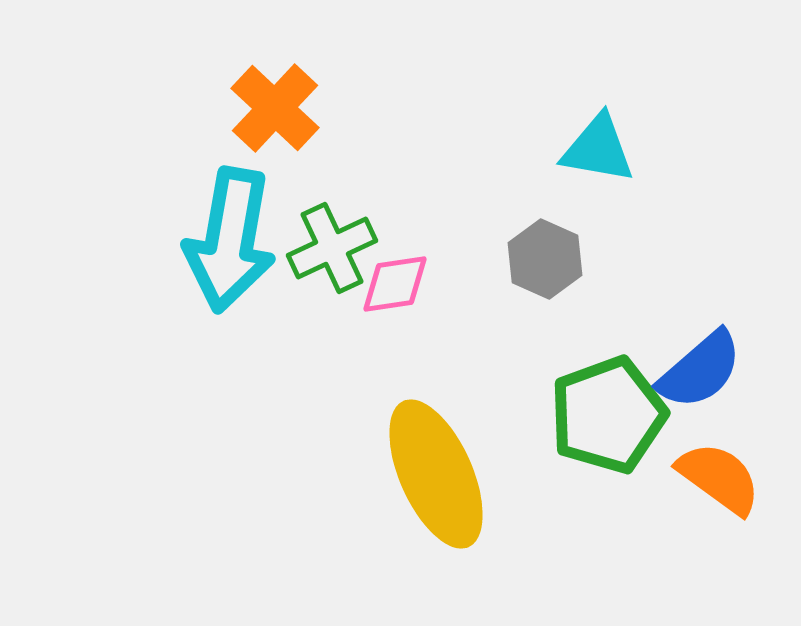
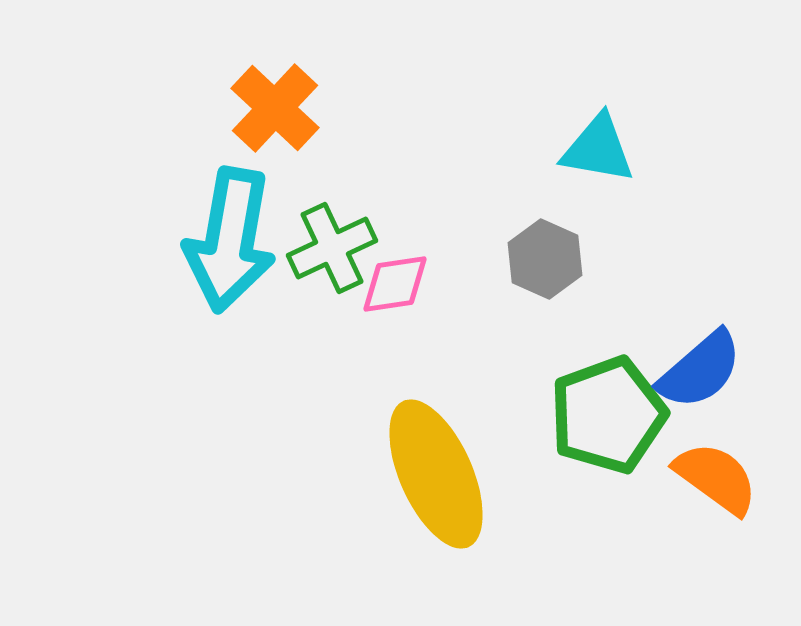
orange semicircle: moved 3 px left
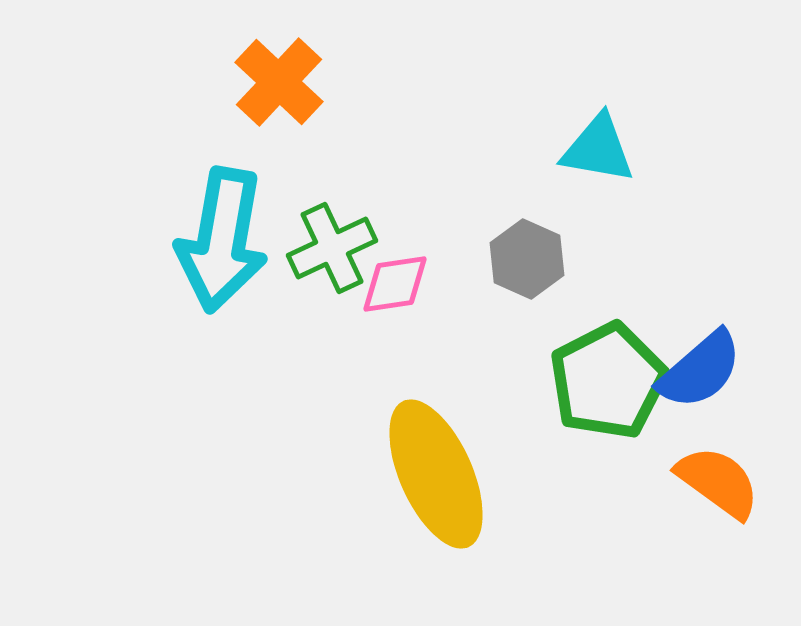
orange cross: moved 4 px right, 26 px up
cyan arrow: moved 8 px left
gray hexagon: moved 18 px left
green pentagon: moved 34 px up; rotated 7 degrees counterclockwise
orange semicircle: moved 2 px right, 4 px down
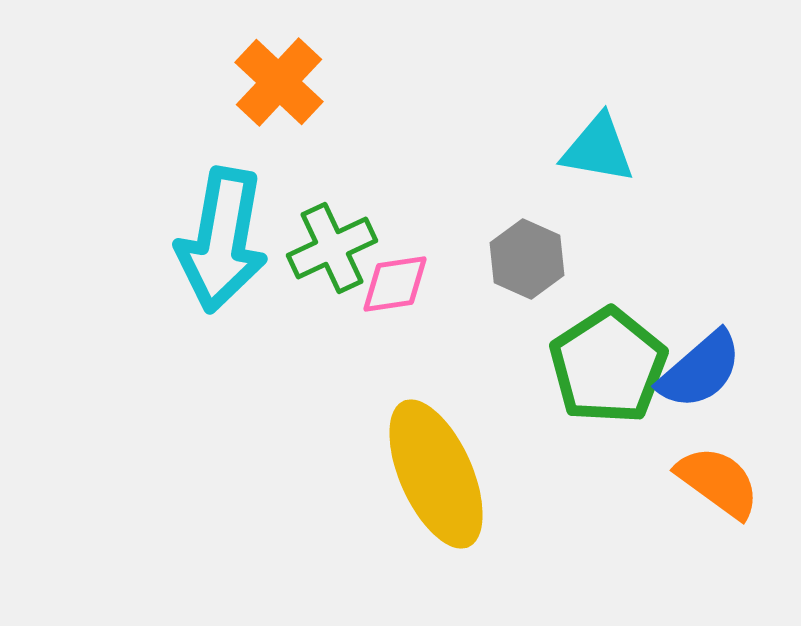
green pentagon: moved 15 px up; rotated 6 degrees counterclockwise
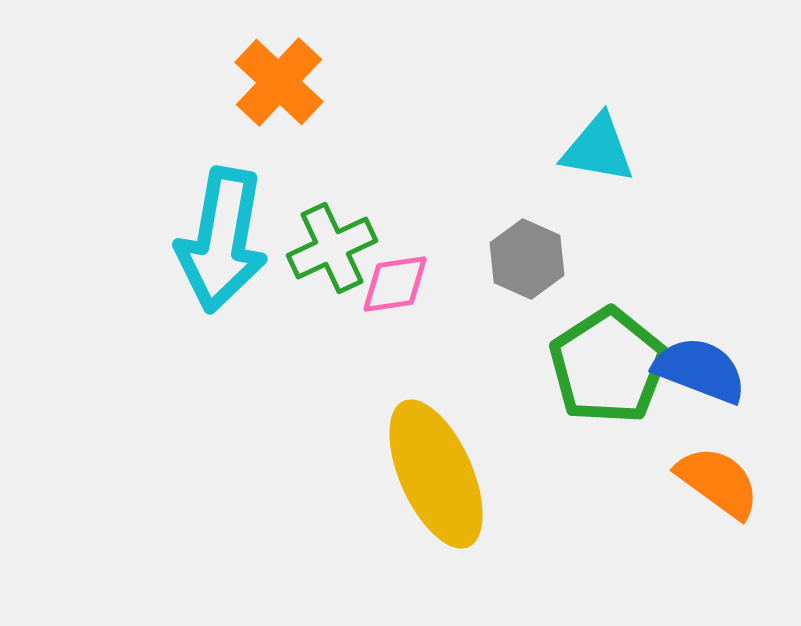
blue semicircle: rotated 118 degrees counterclockwise
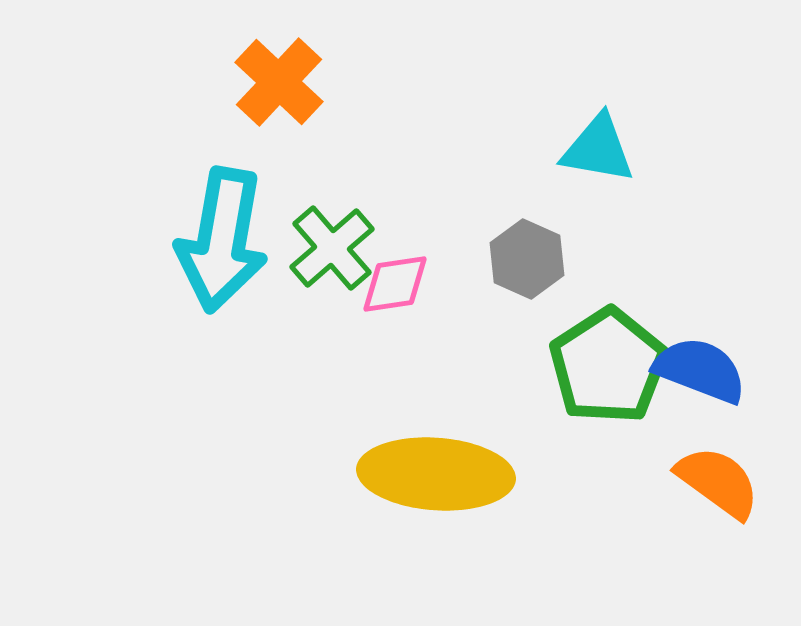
green cross: rotated 16 degrees counterclockwise
yellow ellipse: rotated 62 degrees counterclockwise
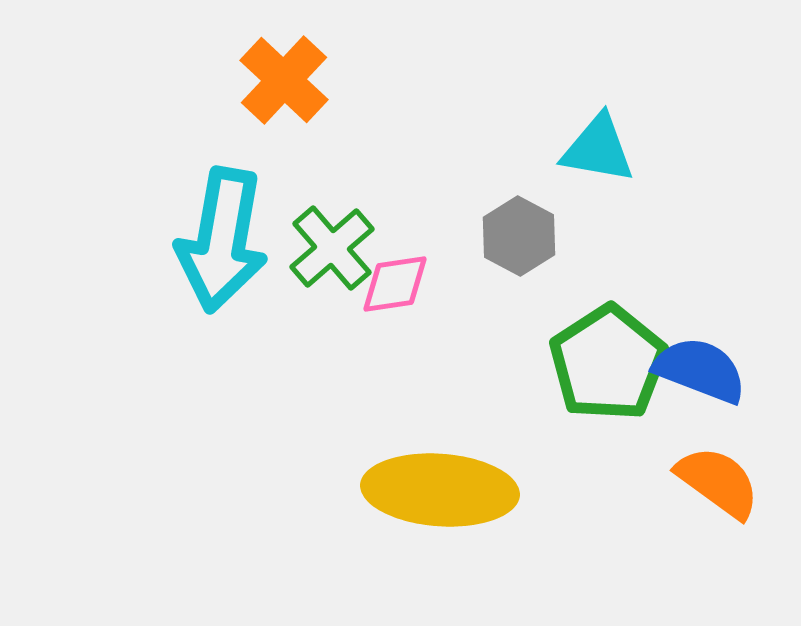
orange cross: moved 5 px right, 2 px up
gray hexagon: moved 8 px left, 23 px up; rotated 4 degrees clockwise
green pentagon: moved 3 px up
yellow ellipse: moved 4 px right, 16 px down
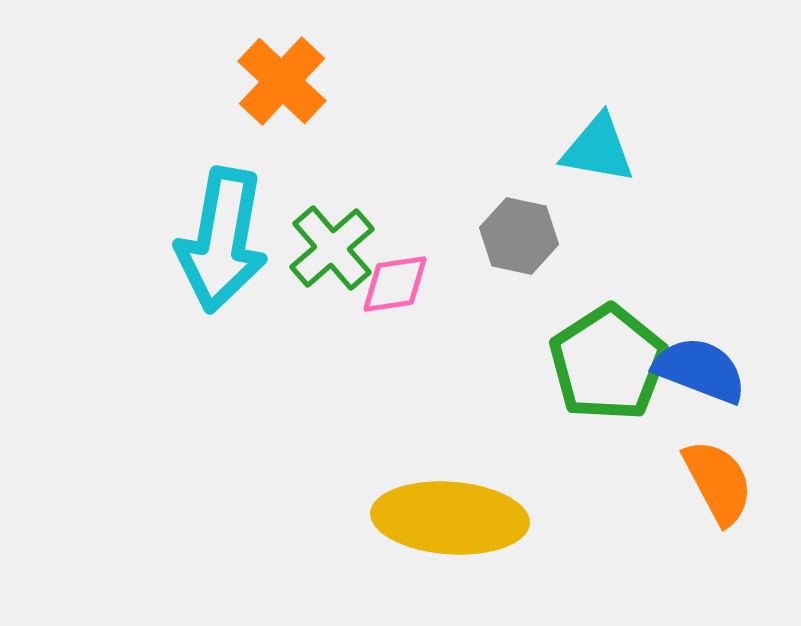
orange cross: moved 2 px left, 1 px down
gray hexagon: rotated 16 degrees counterclockwise
orange semicircle: rotated 26 degrees clockwise
yellow ellipse: moved 10 px right, 28 px down
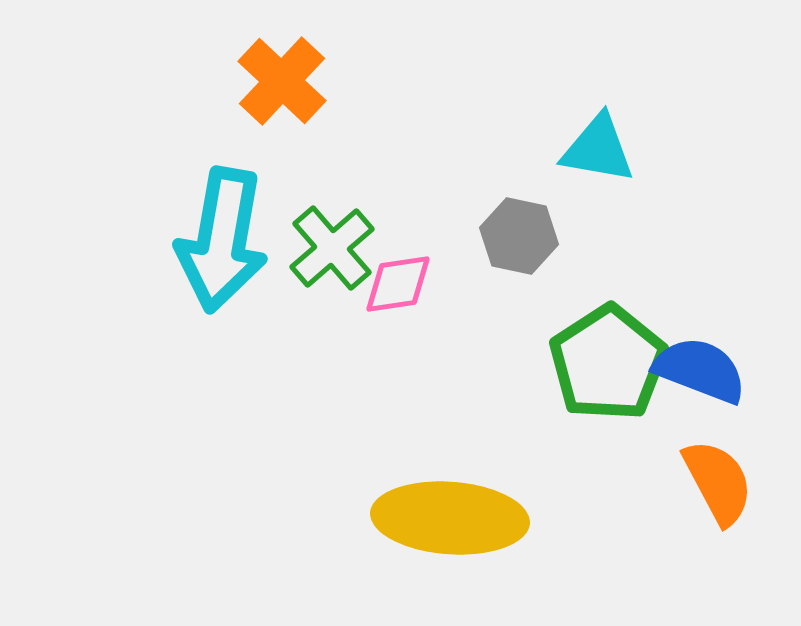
pink diamond: moved 3 px right
